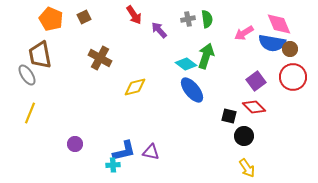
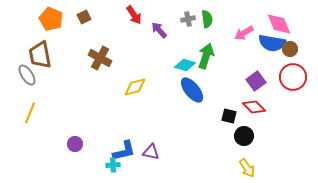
cyan diamond: moved 1 px left, 1 px down; rotated 20 degrees counterclockwise
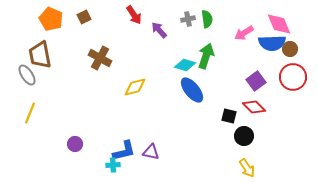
blue semicircle: rotated 12 degrees counterclockwise
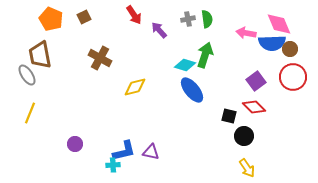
pink arrow: moved 2 px right; rotated 42 degrees clockwise
green arrow: moved 1 px left, 1 px up
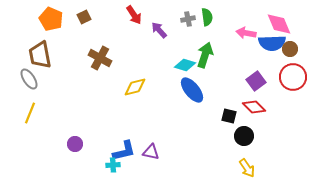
green semicircle: moved 2 px up
gray ellipse: moved 2 px right, 4 px down
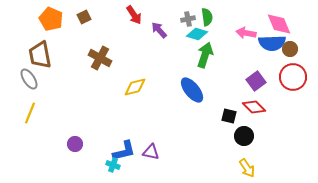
cyan diamond: moved 12 px right, 31 px up
cyan cross: rotated 24 degrees clockwise
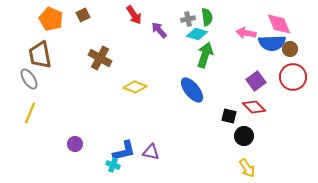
brown square: moved 1 px left, 2 px up
yellow diamond: rotated 35 degrees clockwise
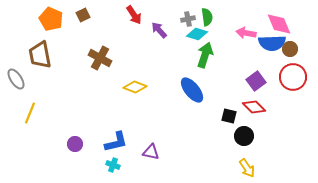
gray ellipse: moved 13 px left
blue L-shape: moved 8 px left, 9 px up
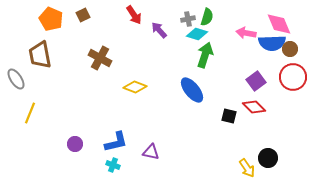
green semicircle: rotated 24 degrees clockwise
black circle: moved 24 px right, 22 px down
